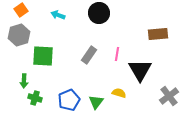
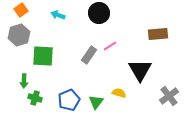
pink line: moved 7 px left, 8 px up; rotated 48 degrees clockwise
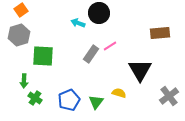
cyan arrow: moved 20 px right, 8 px down
brown rectangle: moved 2 px right, 1 px up
gray rectangle: moved 2 px right, 1 px up
green cross: rotated 16 degrees clockwise
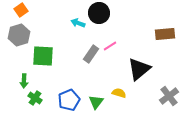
brown rectangle: moved 5 px right, 1 px down
black triangle: moved 1 px left, 1 px up; rotated 20 degrees clockwise
